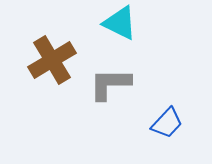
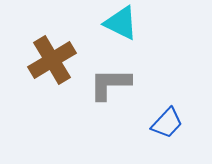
cyan triangle: moved 1 px right
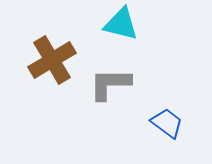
cyan triangle: moved 1 px down; rotated 12 degrees counterclockwise
blue trapezoid: rotated 96 degrees counterclockwise
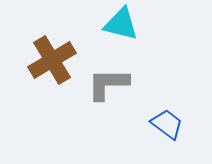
gray L-shape: moved 2 px left
blue trapezoid: moved 1 px down
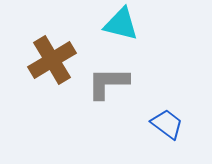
gray L-shape: moved 1 px up
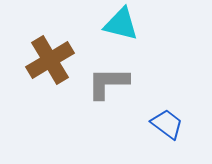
brown cross: moved 2 px left
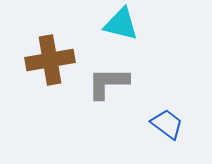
brown cross: rotated 21 degrees clockwise
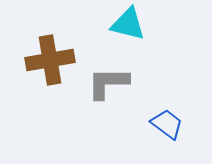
cyan triangle: moved 7 px right
